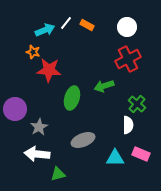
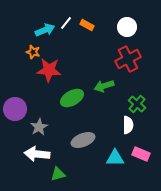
green ellipse: rotated 45 degrees clockwise
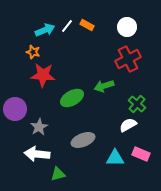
white line: moved 1 px right, 3 px down
red star: moved 6 px left, 5 px down
white semicircle: rotated 120 degrees counterclockwise
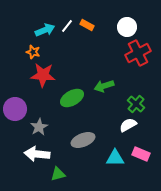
red cross: moved 10 px right, 6 px up
green cross: moved 1 px left
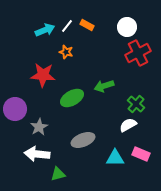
orange star: moved 33 px right
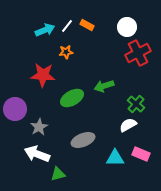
orange star: rotated 24 degrees counterclockwise
white arrow: rotated 15 degrees clockwise
